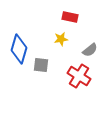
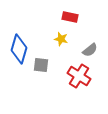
yellow star: rotated 24 degrees clockwise
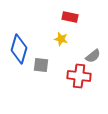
gray semicircle: moved 3 px right, 6 px down
red cross: rotated 25 degrees counterclockwise
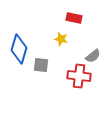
red rectangle: moved 4 px right, 1 px down
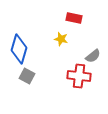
gray square: moved 14 px left, 11 px down; rotated 21 degrees clockwise
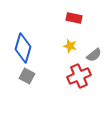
yellow star: moved 9 px right, 7 px down
blue diamond: moved 4 px right, 1 px up
gray semicircle: moved 1 px right, 1 px up
red cross: rotated 30 degrees counterclockwise
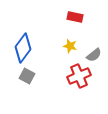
red rectangle: moved 1 px right, 1 px up
blue diamond: rotated 20 degrees clockwise
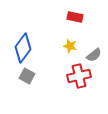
red cross: rotated 10 degrees clockwise
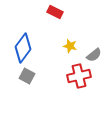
red rectangle: moved 20 px left, 5 px up; rotated 14 degrees clockwise
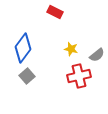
yellow star: moved 1 px right, 3 px down
gray semicircle: moved 3 px right
gray square: rotated 21 degrees clockwise
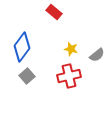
red rectangle: moved 1 px left; rotated 14 degrees clockwise
blue diamond: moved 1 px left, 1 px up
red cross: moved 10 px left
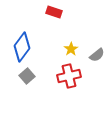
red rectangle: rotated 21 degrees counterclockwise
yellow star: rotated 24 degrees clockwise
